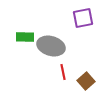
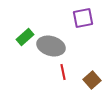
green rectangle: rotated 42 degrees counterclockwise
brown square: moved 6 px right, 1 px up
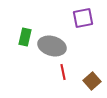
green rectangle: rotated 36 degrees counterclockwise
gray ellipse: moved 1 px right
brown square: moved 1 px down
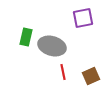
green rectangle: moved 1 px right
brown square: moved 1 px left, 5 px up; rotated 18 degrees clockwise
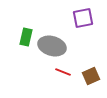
red line: rotated 56 degrees counterclockwise
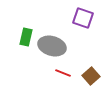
purple square: rotated 30 degrees clockwise
red line: moved 1 px down
brown square: rotated 18 degrees counterclockwise
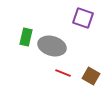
brown square: rotated 18 degrees counterclockwise
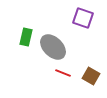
gray ellipse: moved 1 px right, 1 px down; rotated 28 degrees clockwise
